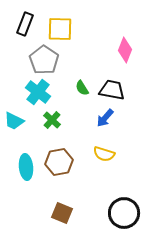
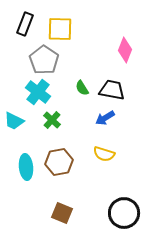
blue arrow: rotated 18 degrees clockwise
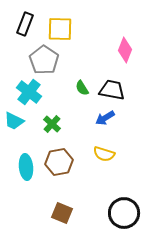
cyan cross: moved 9 px left
green cross: moved 4 px down
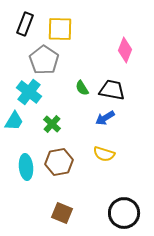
cyan trapezoid: rotated 85 degrees counterclockwise
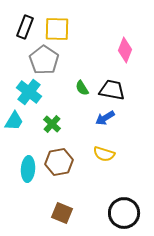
black rectangle: moved 3 px down
yellow square: moved 3 px left
cyan ellipse: moved 2 px right, 2 px down; rotated 10 degrees clockwise
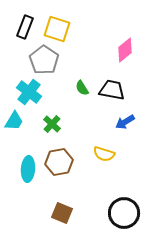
yellow square: rotated 16 degrees clockwise
pink diamond: rotated 30 degrees clockwise
blue arrow: moved 20 px right, 4 px down
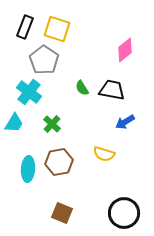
cyan trapezoid: moved 2 px down
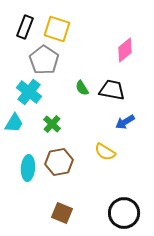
yellow semicircle: moved 1 px right, 2 px up; rotated 15 degrees clockwise
cyan ellipse: moved 1 px up
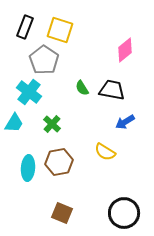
yellow square: moved 3 px right, 1 px down
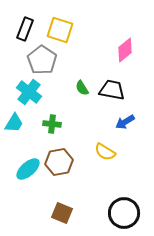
black rectangle: moved 2 px down
gray pentagon: moved 2 px left
green cross: rotated 36 degrees counterclockwise
cyan ellipse: moved 1 px down; rotated 45 degrees clockwise
